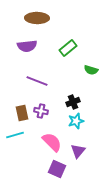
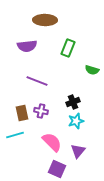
brown ellipse: moved 8 px right, 2 px down
green rectangle: rotated 30 degrees counterclockwise
green semicircle: moved 1 px right
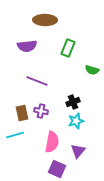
pink semicircle: rotated 55 degrees clockwise
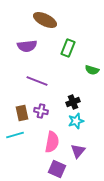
brown ellipse: rotated 25 degrees clockwise
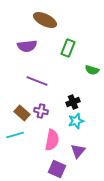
brown rectangle: rotated 35 degrees counterclockwise
pink semicircle: moved 2 px up
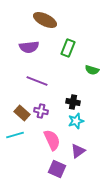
purple semicircle: moved 2 px right, 1 px down
black cross: rotated 32 degrees clockwise
pink semicircle: rotated 35 degrees counterclockwise
purple triangle: rotated 14 degrees clockwise
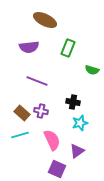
cyan star: moved 4 px right, 2 px down
cyan line: moved 5 px right
purple triangle: moved 1 px left
